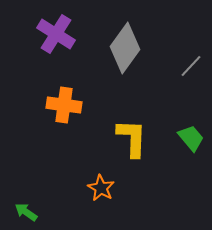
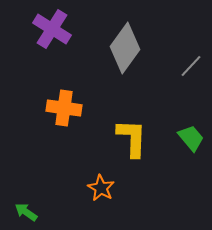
purple cross: moved 4 px left, 5 px up
orange cross: moved 3 px down
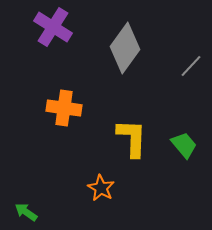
purple cross: moved 1 px right, 2 px up
green trapezoid: moved 7 px left, 7 px down
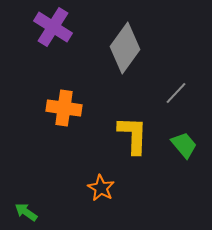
gray line: moved 15 px left, 27 px down
yellow L-shape: moved 1 px right, 3 px up
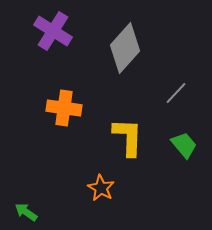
purple cross: moved 4 px down
gray diamond: rotated 6 degrees clockwise
yellow L-shape: moved 5 px left, 2 px down
